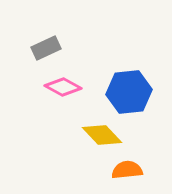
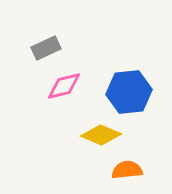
pink diamond: moved 1 px right, 1 px up; rotated 42 degrees counterclockwise
yellow diamond: moved 1 px left; rotated 24 degrees counterclockwise
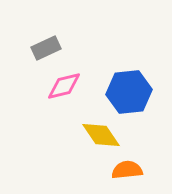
yellow diamond: rotated 33 degrees clockwise
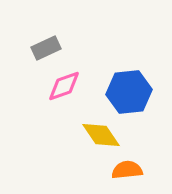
pink diamond: rotated 6 degrees counterclockwise
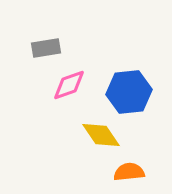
gray rectangle: rotated 16 degrees clockwise
pink diamond: moved 5 px right, 1 px up
orange semicircle: moved 2 px right, 2 px down
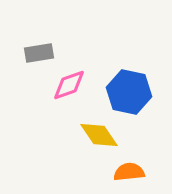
gray rectangle: moved 7 px left, 5 px down
blue hexagon: rotated 18 degrees clockwise
yellow diamond: moved 2 px left
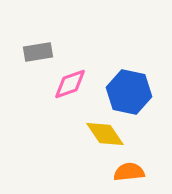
gray rectangle: moved 1 px left, 1 px up
pink diamond: moved 1 px right, 1 px up
yellow diamond: moved 6 px right, 1 px up
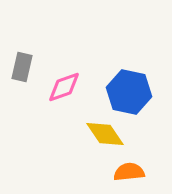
gray rectangle: moved 16 px left, 15 px down; rotated 68 degrees counterclockwise
pink diamond: moved 6 px left, 3 px down
